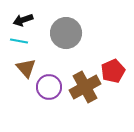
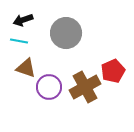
brown triangle: rotated 30 degrees counterclockwise
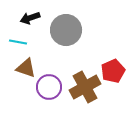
black arrow: moved 7 px right, 2 px up
gray circle: moved 3 px up
cyan line: moved 1 px left, 1 px down
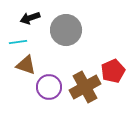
cyan line: rotated 18 degrees counterclockwise
brown triangle: moved 3 px up
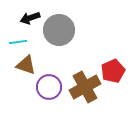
gray circle: moved 7 px left
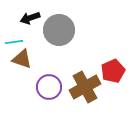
cyan line: moved 4 px left
brown triangle: moved 4 px left, 6 px up
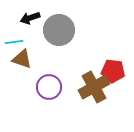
red pentagon: rotated 30 degrees clockwise
brown cross: moved 9 px right
